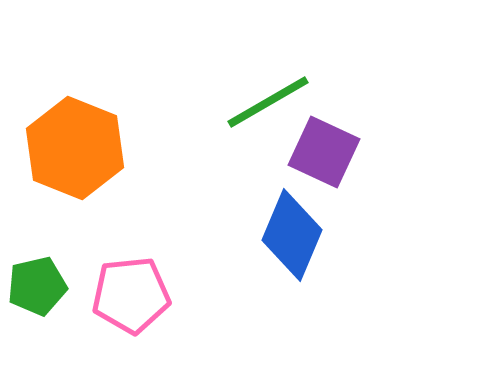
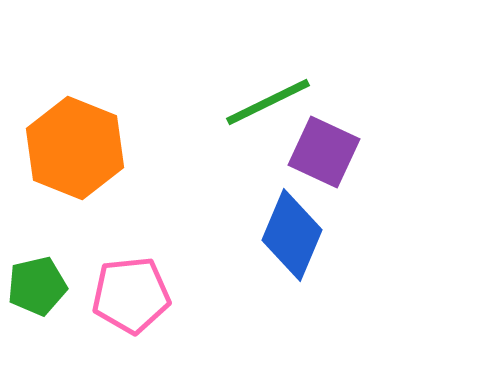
green line: rotated 4 degrees clockwise
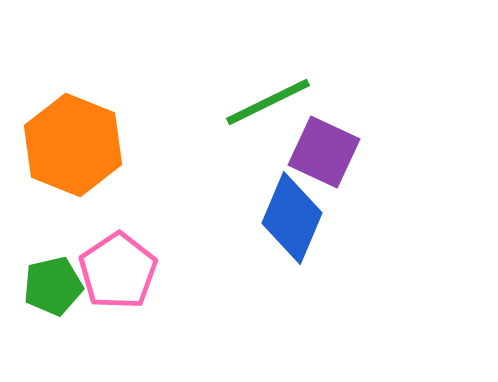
orange hexagon: moved 2 px left, 3 px up
blue diamond: moved 17 px up
green pentagon: moved 16 px right
pink pentagon: moved 13 px left, 24 px up; rotated 28 degrees counterclockwise
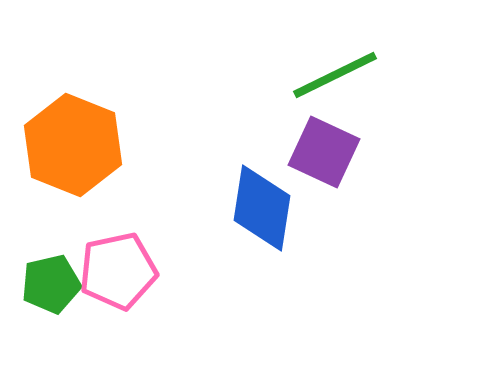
green line: moved 67 px right, 27 px up
blue diamond: moved 30 px left, 10 px up; rotated 14 degrees counterclockwise
pink pentagon: rotated 22 degrees clockwise
green pentagon: moved 2 px left, 2 px up
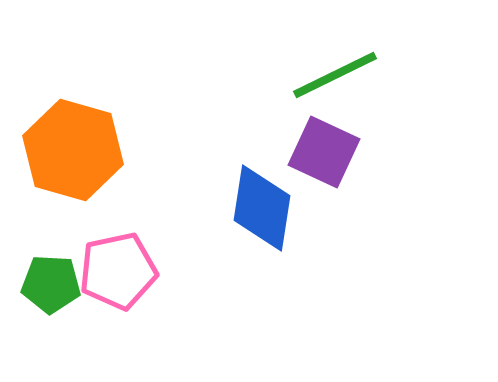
orange hexagon: moved 5 px down; rotated 6 degrees counterclockwise
green pentagon: rotated 16 degrees clockwise
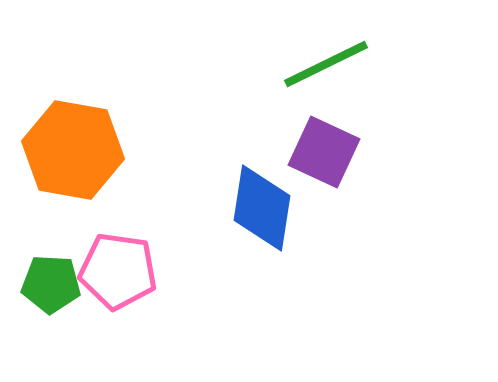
green line: moved 9 px left, 11 px up
orange hexagon: rotated 6 degrees counterclockwise
pink pentagon: rotated 20 degrees clockwise
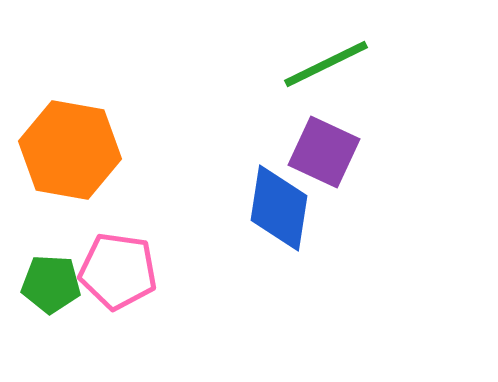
orange hexagon: moved 3 px left
blue diamond: moved 17 px right
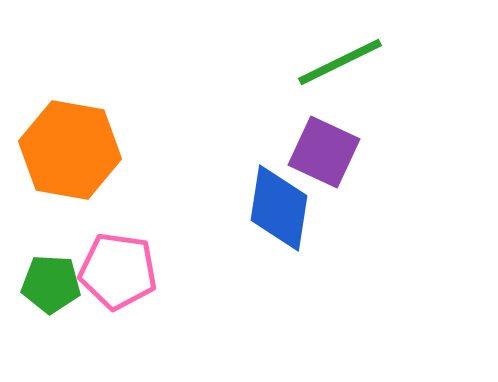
green line: moved 14 px right, 2 px up
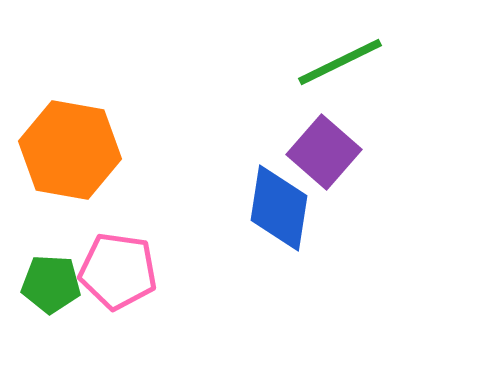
purple square: rotated 16 degrees clockwise
